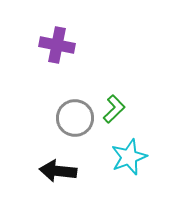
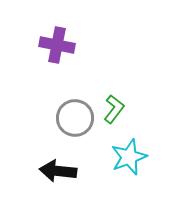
green L-shape: rotated 8 degrees counterclockwise
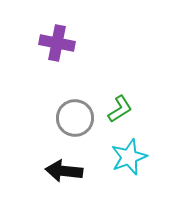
purple cross: moved 2 px up
green L-shape: moved 6 px right; rotated 20 degrees clockwise
black arrow: moved 6 px right
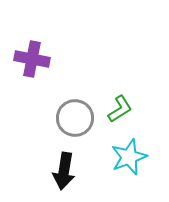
purple cross: moved 25 px left, 16 px down
black arrow: rotated 87 degrees counterclockwise
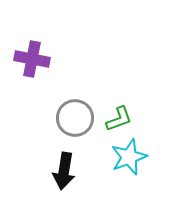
green L-shape: moved 1 px left, 10 px down; rotated 12 degrees clockwise
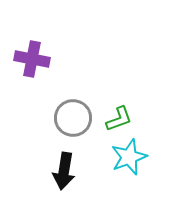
gray circle: moved 2 px left
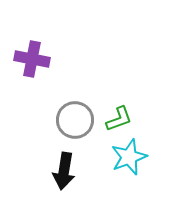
gray circle: moved 2 px right, 2 px down
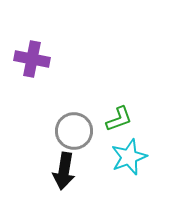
gray circle: moved 1 px left, 11 px down
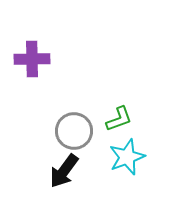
purple cross: rotated 12 degrees counterclockwise
cyan star: moved 2 px left
black arrow: rotated 27 degrees clockwise
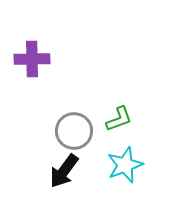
cyan star: moved 2 px left, 8 px down
